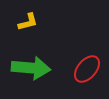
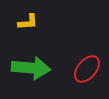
yellow L-shape: rotated 10 degrees clockwise
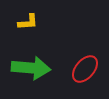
red ellipse: moved 2 px left
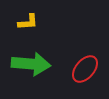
green arrow: moved 4 px up
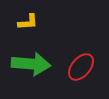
red ellipse: moved 4 px left, 2 px up
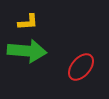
green arrow: moved 4 px left, 13 px up
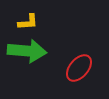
red ellipse: moved 2 px left, 1 px down
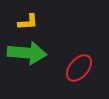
green arrow: moved 2 px down
